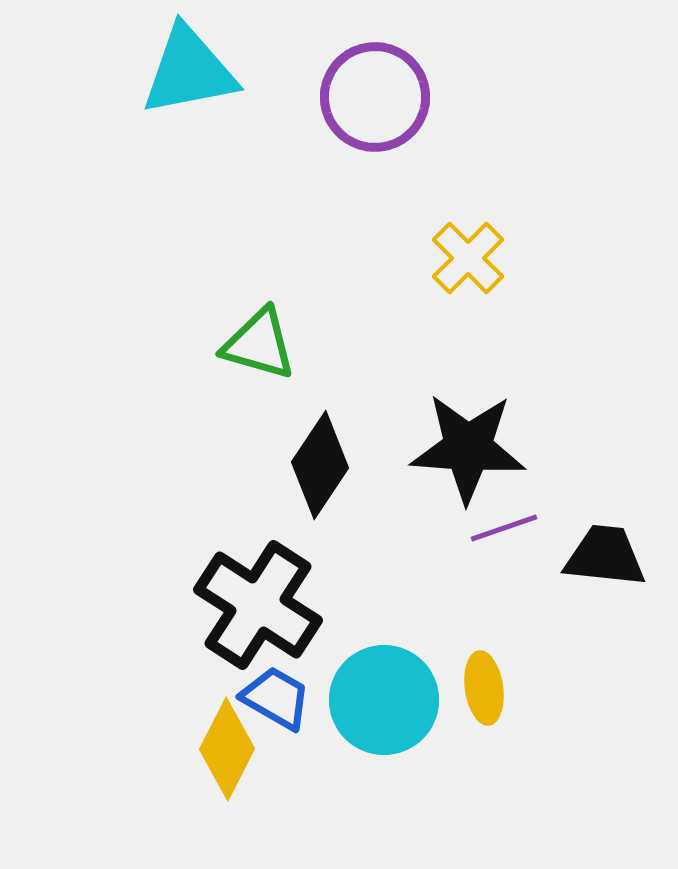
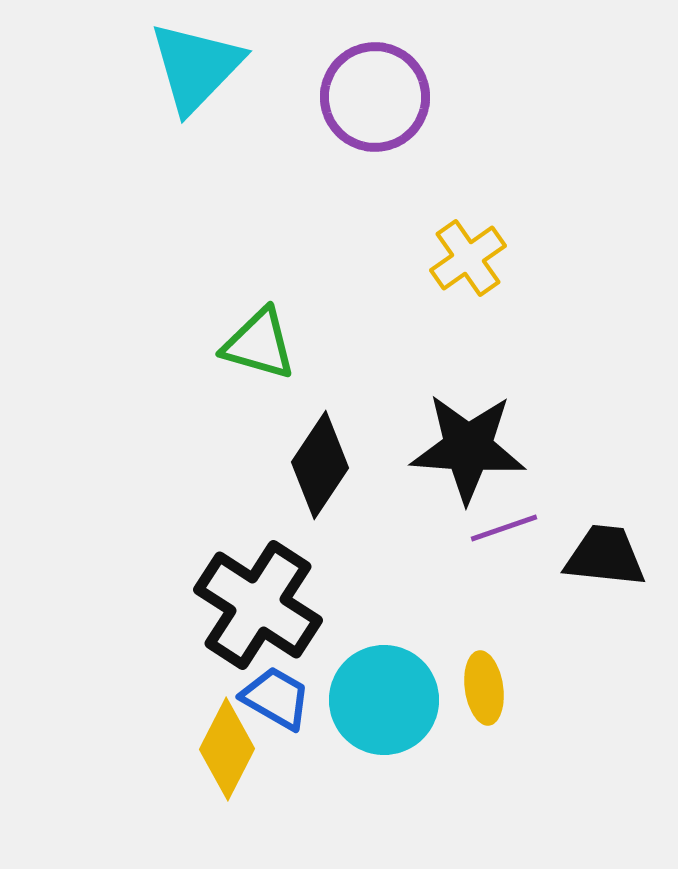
cyan triangle: moved 7 px right, 4 px up; rotated 35 degrees counterclockwise
yellow cross: rotated 10 degrees clockwise
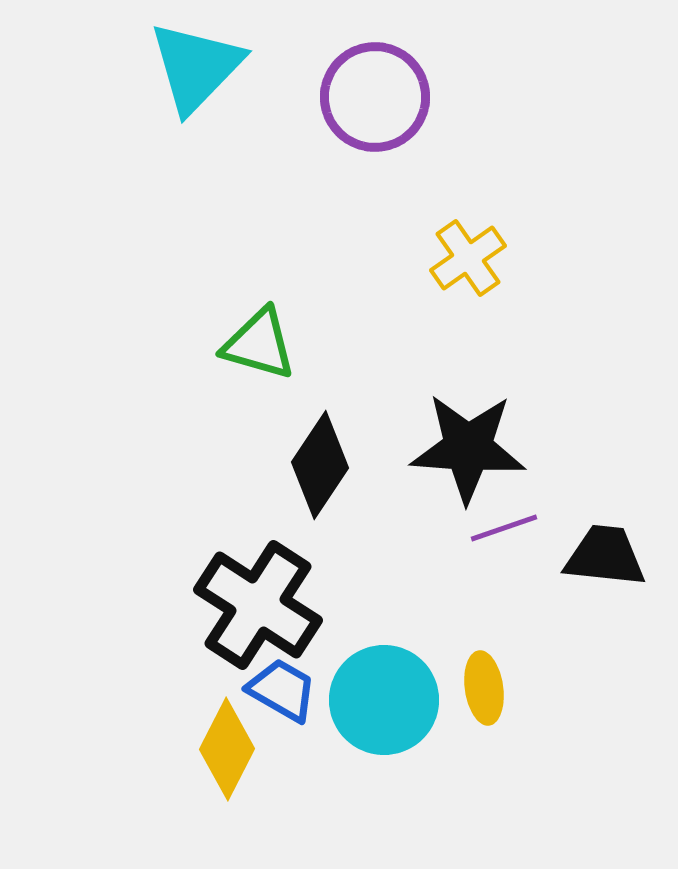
blue trapezoid: moved 6 px right, 8 px up
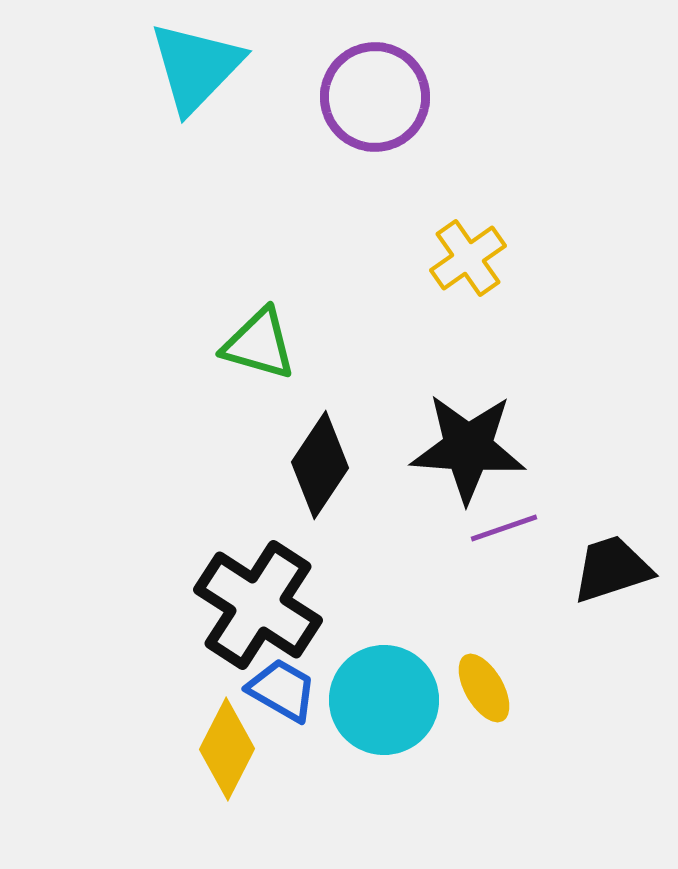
black trapezoid: moved 7 px right, 13 px down; rotated 24 degrees counterclockwise
yellow ellipse: rotated 22 degrees counterclockwise
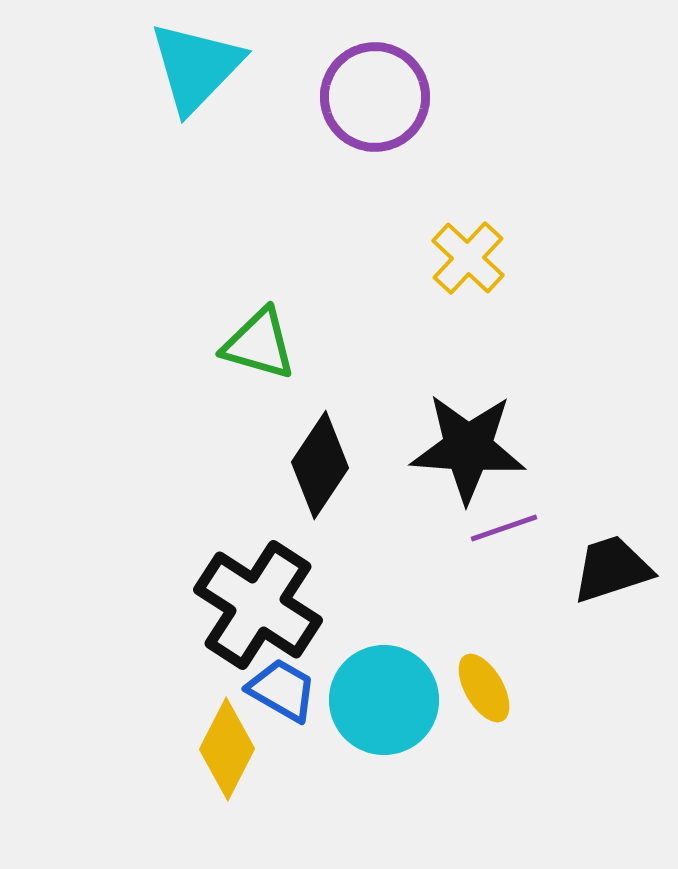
yellow cross: rotated 12 degrees counterclockwise
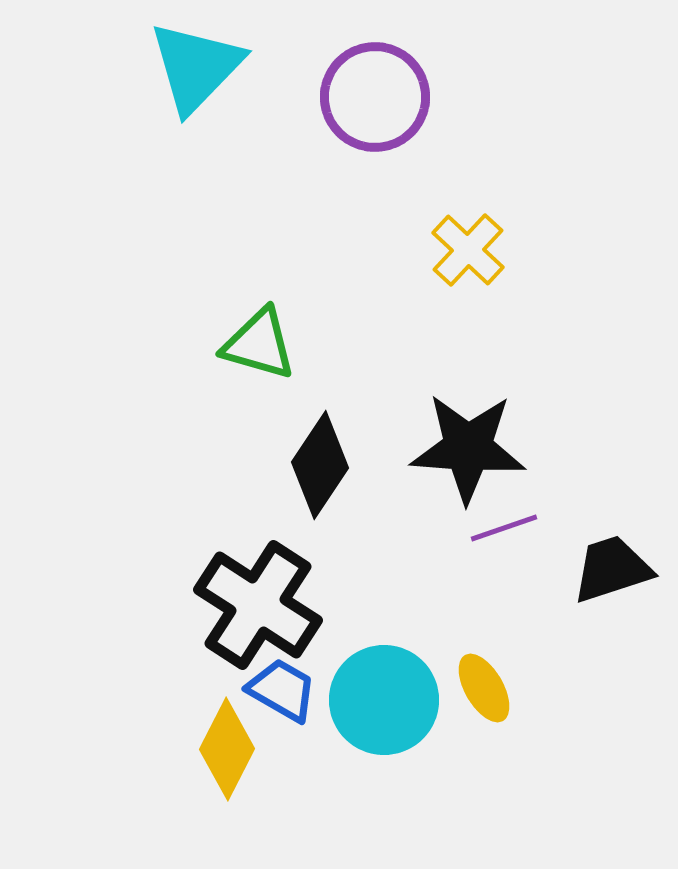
yellow cross: moved 8 px up
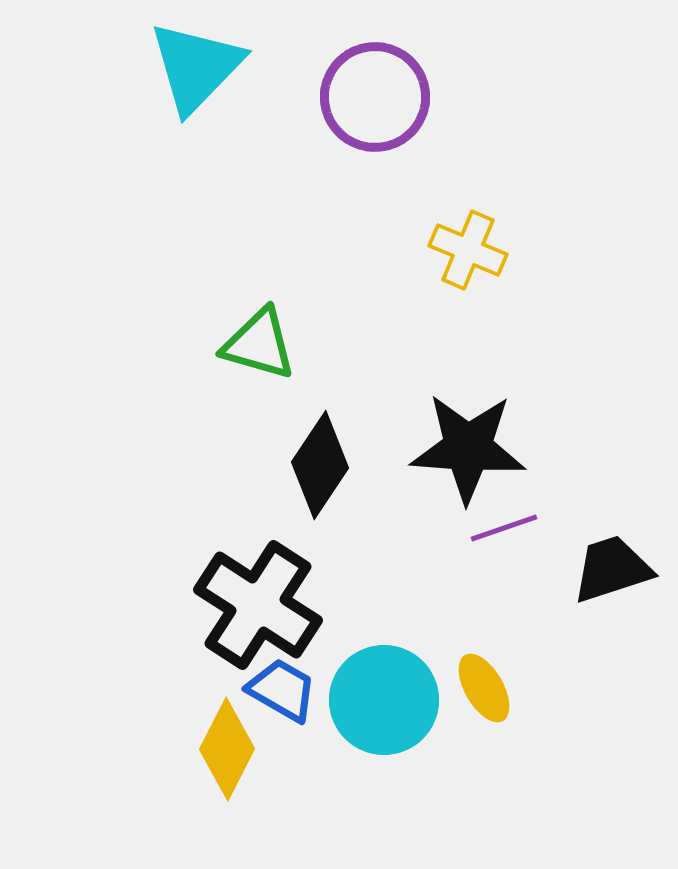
yellow cross: rotated 20 degrees counterclockwise
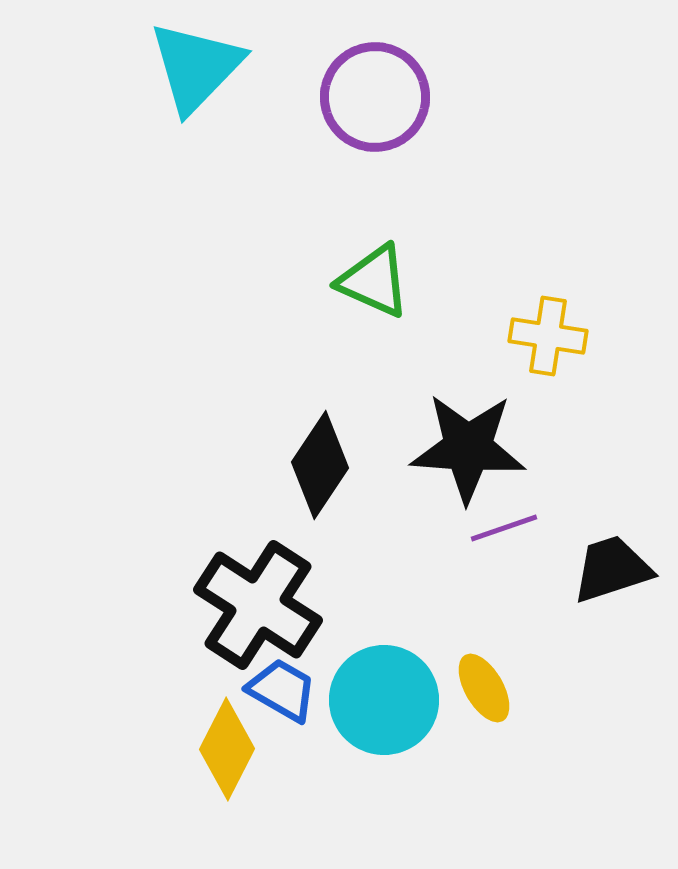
yellow cross: moved 80 px right, 86 px down; rotated 14 degrees counterclockwise
green triangle: moved 115 px right, 63 px up; rotated 8 degrees clockwise
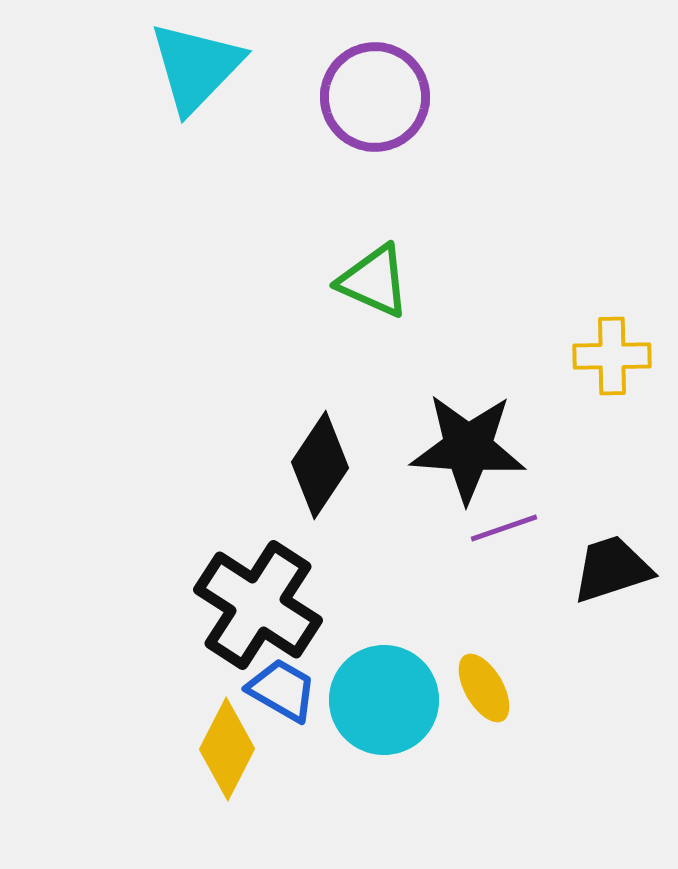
yellow cross: moved 64 px right, 20 px down; rotated 10 degrees counterclockwise
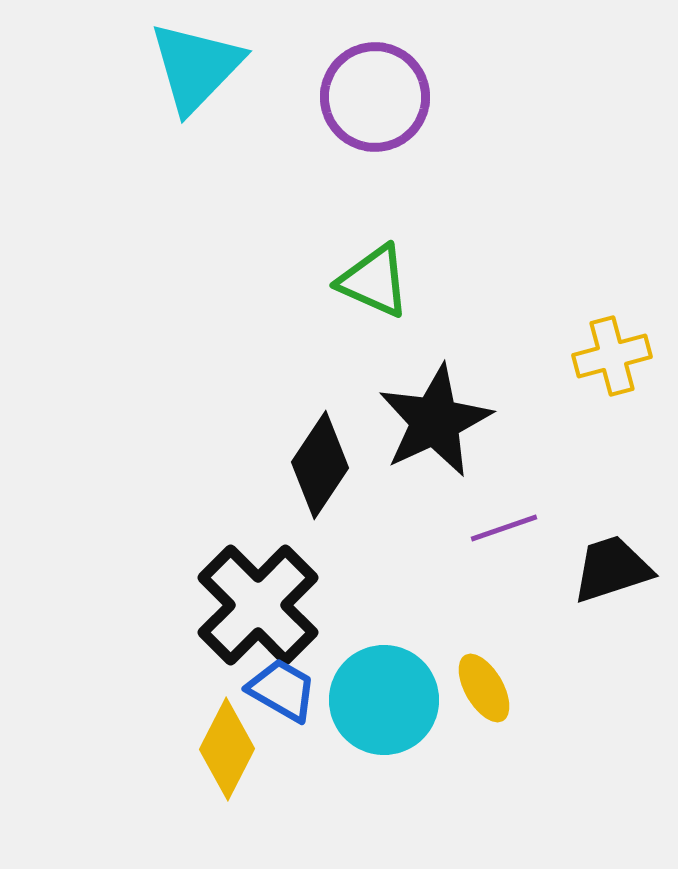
yellow cross: rotated 14 degrees counterclockwise
black star: moved 33 px left, 27 px up; rotated 29 degrees counterclockwise
black cross: rotated 12 degrees clockwise
